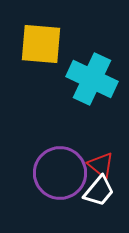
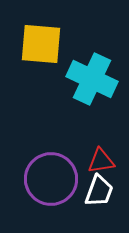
red triangle: moved 4 px up; rotated 48 degrees counterclockwise
purple circle: moved 9 px left, 6 px down
white trapezoid: rotated 20 degrees counterclockwise
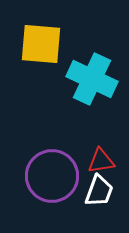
purple circle: moved 1 px right, 3 px up
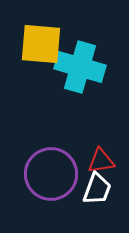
cyan cross: moved 12 px left, 12 px up; rotated 9 degrees counterclockwise
purple circle: moved 1 px left, 2 px up
white trapezoid: moved 2 px left, 2 px up
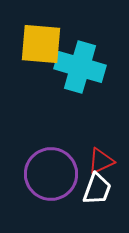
red triangle: rotated 16 degrees counterclockwise
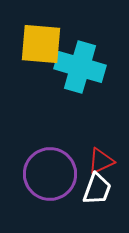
purple circle: moved 1 px left
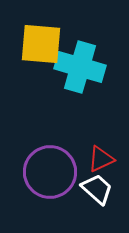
red triangle: moved 2 px up
purple circle: moved 2 px up
white trapezoid: rotated 68 degrees counterclockwise
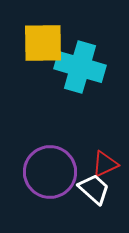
yellow square: moved 2 px right, 1 px up; rotated 6 degrees counterclockwise
red triangle: moved 4 px right, 5 px down
white trapezoid: moved 3 px left
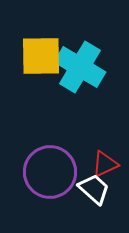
yellow square: moved 2 px left, 13 px down
cyan cross: rotated 15 degrees clockwise
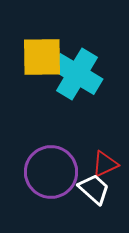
yellow square: moved 1 px right, 1 px down
cyan cross: moved 3 px left, 7 px down
purple circle: moved 1 px right
